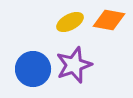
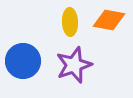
yellow ellipse: rotated 64 degrees counterclockwise
blue circle: moved 10 px left, 8 px up
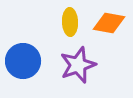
orange diamond: moved 3 px down
purple star: moved 4 px right
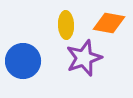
yellow ellipse: moved 4 px left, 3 px down
purple star: moved 6 px right, 7 px up
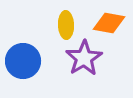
purple star: rotated 12 degrees counterclockwise
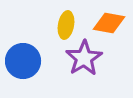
yellow ellipse: rotated 12 degrees clockwise
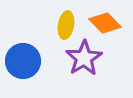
orange diamond: moved 4 px left; rotated 36 degrees clockwise
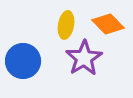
orange diamond: moved 3 px right, 1 px down
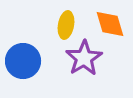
orange diamond: moved 2 px right; rotated 28 degrees clockwise
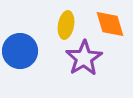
blue circle: moved 3 px left, 10 px up
